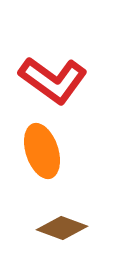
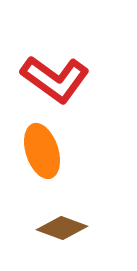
red L-shape: moved 2 px right, 1 px up
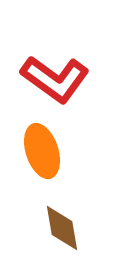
brown diamond: rotated 60 degrees clockwise
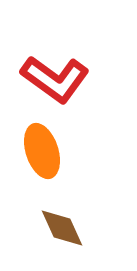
brown diamond: rotated 15 degrees counterclockwise
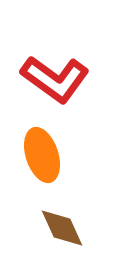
orange ellipse: moved 4 px down
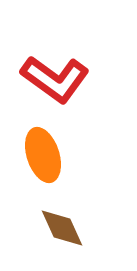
orange ellipse: moved 1 px right
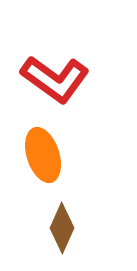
brown diamond: rotated 48 degrees clockwise
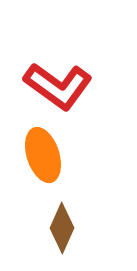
red L-shape: moved 3 px right, 7 px down
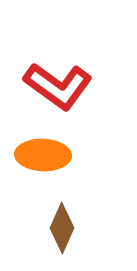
orange ellipse: rotated 70 degrees counterclockwise
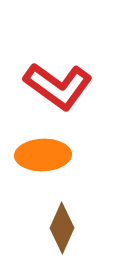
orange ellipse: rotated 4 degrees counterclockwise
